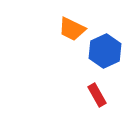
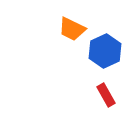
red rectangle: moved 9 px right
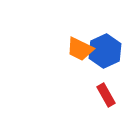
orange trapezoid: moved 8 px right, 20 px down
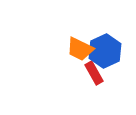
red rectangle: moved 12 px left, 22 px up
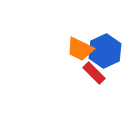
red rectangle: rotated 15 degrees counterclockwise
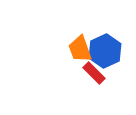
orange trapezoid: rotated 44 degrees clockwise
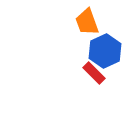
orange trapezoid: moved 7 px right, 27 px up
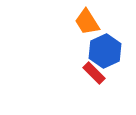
orange trapezoid: rotated 12 degrees counterclockwise
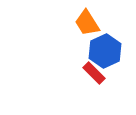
orange trapezoid: moved 1 px down
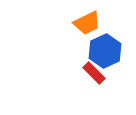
orange trapezoid: rotated 84 degrees counterclockwise
